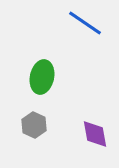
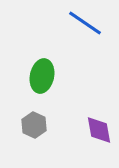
green ellipse: moved 1 px up
purple diamond: moved 4 px right, 4 px up
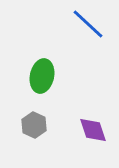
blue line: moved 3 px right, 1 px down; rotated 9 degrees clockwise
purple diamond: moved 6 px left; rotated 8 degrees counterclockwise
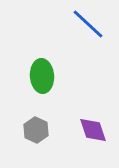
green ellipse: rotated 16 degrees counterclockwise
gray hexagon: moved 2 px right, 5 px down
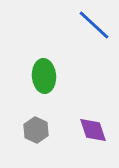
blue line: moved 6 px right, 1 px down
green ellipse: moved 2 px right
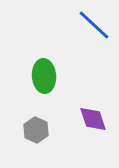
purple diamond: moved 11 px up
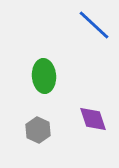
gray hexagon: moved 2 px right
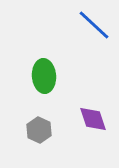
gray hexagon: moved 1 px right
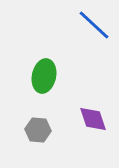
green ellipse: rotated 16 degrees clockwise
gray hexagon: moved 1 px left; rotated 20 degrees counterclockwise
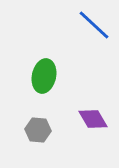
purple diamond: rotated 12 degrees counterclockwise
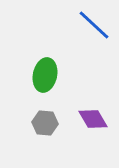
green ellipse: moved 1 px right, 1 px up
gray hexagon: moved 7 px right, 7 px up
